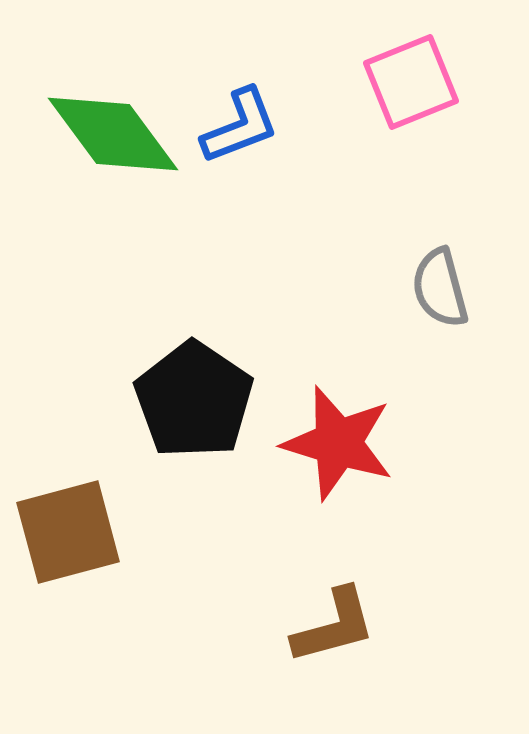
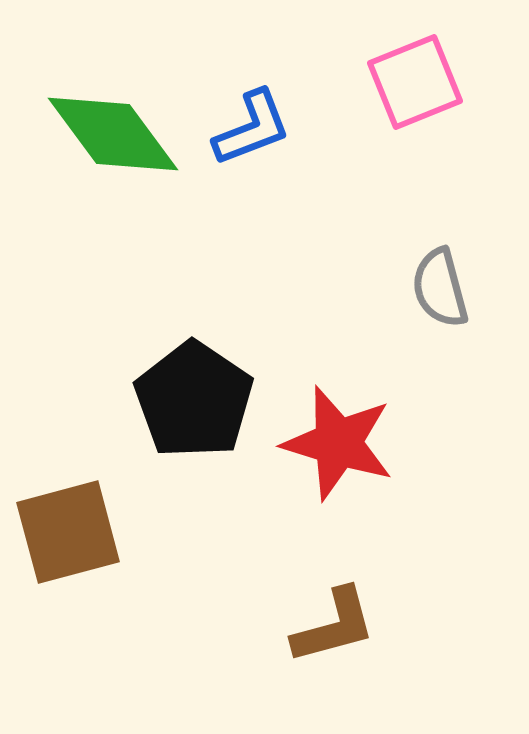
pink square: moved 4 px right
blue L-shape: moved 12 px right, 2 px down
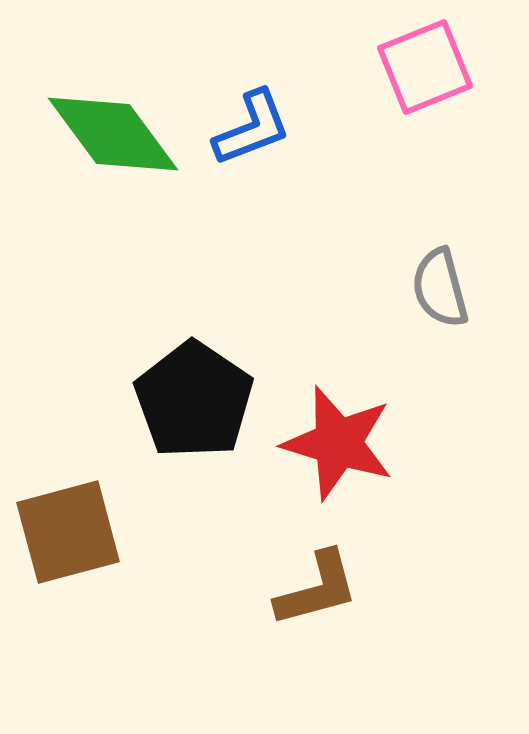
pink square: moved 10 px right, 15 px up
brown L-shape: moved 17 px left, 37 px up
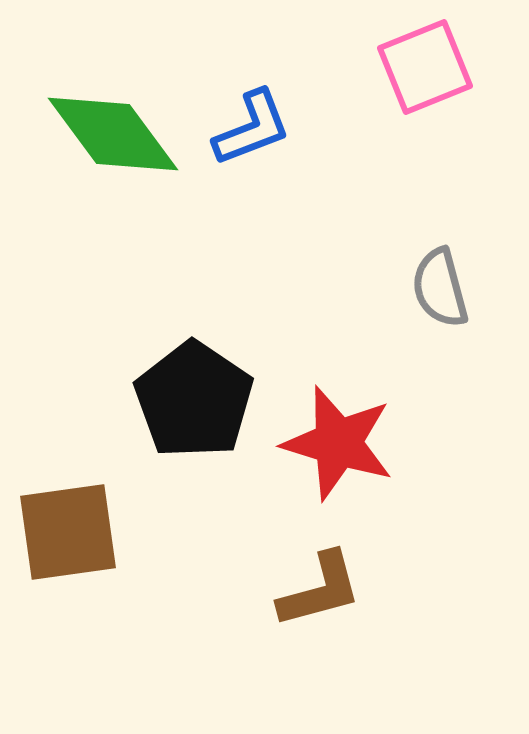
brown square: rotated 7 degrees clockwise
brown L-shape: moved 3 px right, 1 px down
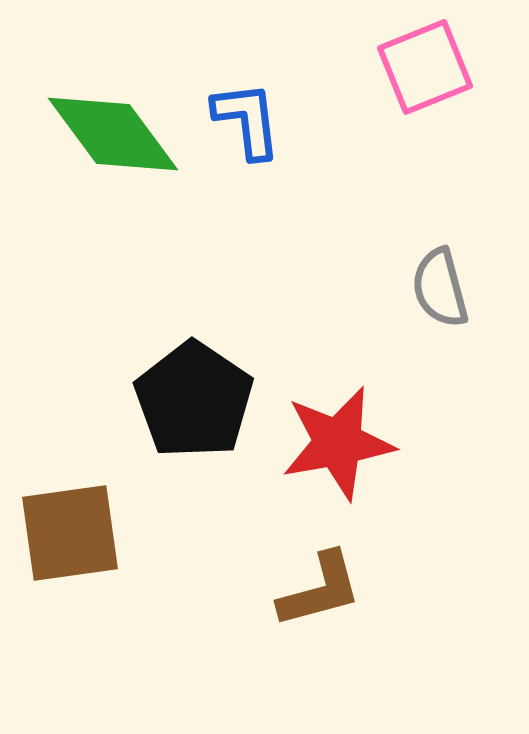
blue L-shape: moved 5 px left, 8 px up; rotated 76 degrees counterclockwise
red star: rotated 27 degrees counterclockwise
brown square: moved 2 px right, 1 px down
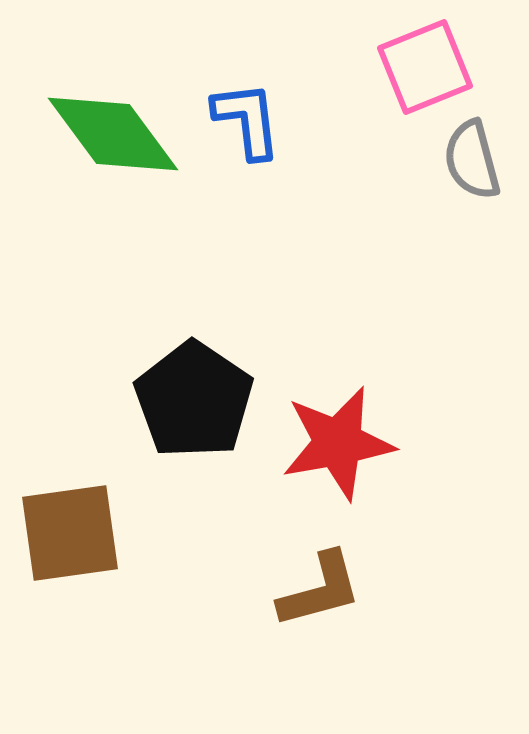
gray semicircle: moved 32 px right, 128 px up
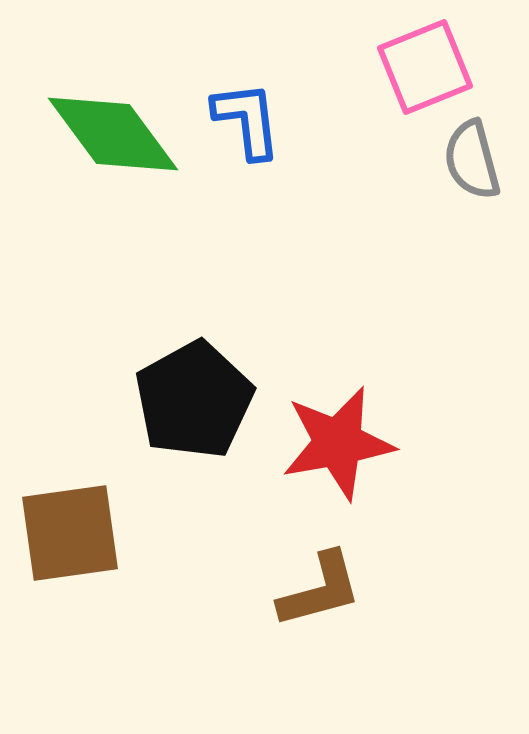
black pentagon: rotated 9 degrees clockwise
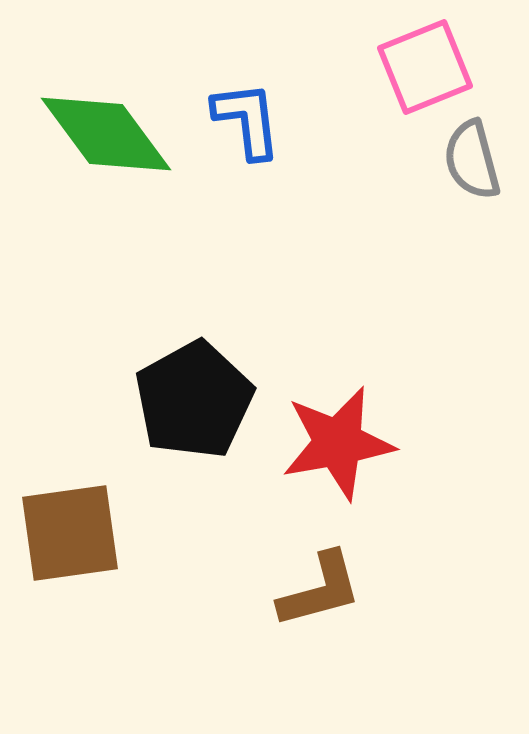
green diamond: moved 7 px left
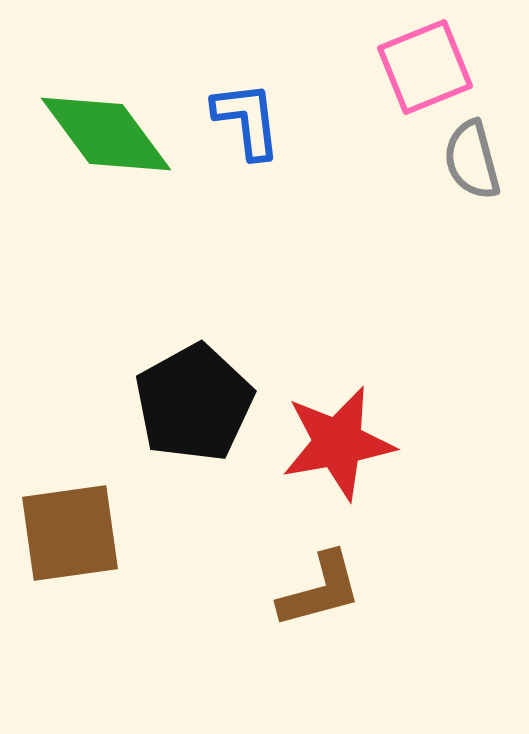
black pentagon: moved 3 px down
